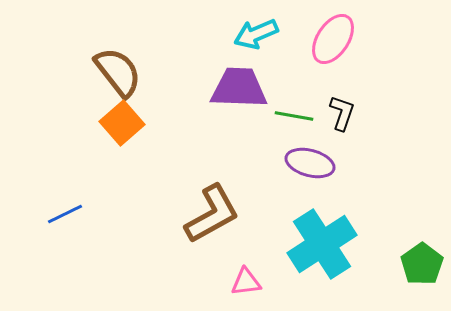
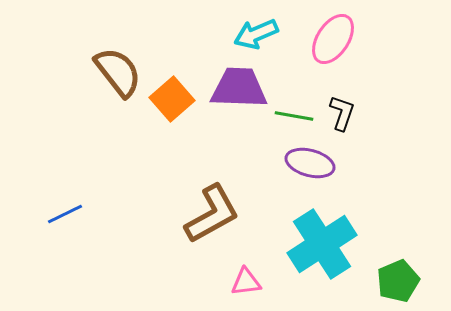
orange square: moved 50 px right, 24 px up
green pentagon: moved 24 px left, 17 px down; rotated 12 degrees clockwise
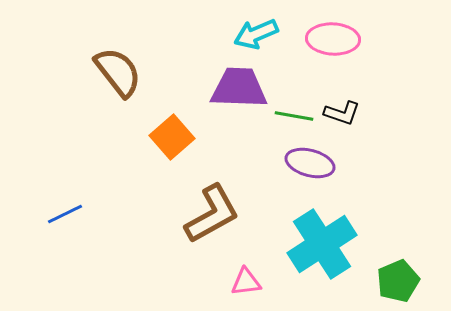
pink ellipse: rotated 60 degrees clockwise
orange square: moved 38 px down
black L-shape: rotated 90 degrees clockwise
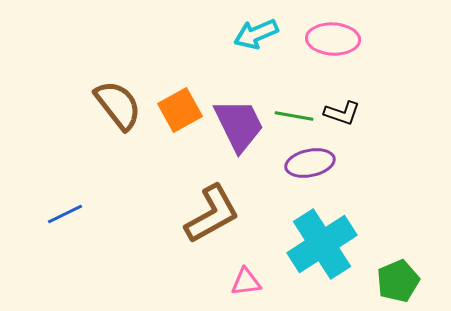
brown semicircle: moved 33 px down
purple trapezoid: moved 37 px down; rotated 62 degrees clockwise
orange square: moved 8 px right, 27 px up; rotated 12 degrees clockwise
purple ellipse: rotated 27 degrees counterclockwise
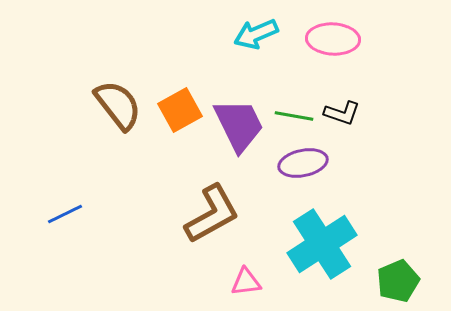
purple ellipse: moved 7 px left
